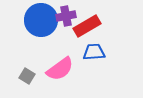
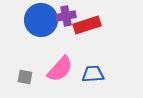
red rectangle: moved 1 px up; rotated 12 degrees clockwise
blue trapezoid: moved 1 px left, 22 px down
pink semicircle: rotated 12 degrees counterclockwise
gray square: moved 2 px left, 1 px down; rotated 21 degrees counterclockwise
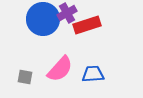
purple cross: moved 1 px right, 3 px up; rotated 18 degrees counterclockwise
blue circle: moved 2 px right, 1 px up
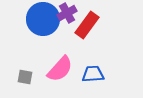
red rectangle: rotated 36 degrees counterclockwise
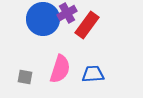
pink semicircle: rotated 24 degrees counterclockwise
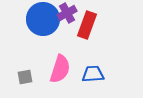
red rectangle: rotated 16 degrees counterclockwise
gray square: rotated 21 degrees counterclockwise
